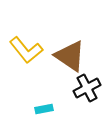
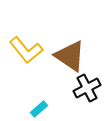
cyan rectangle: moved 5 px left; rotated 30 degrees counterclockwise
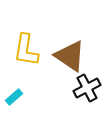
yellow L-shape: rotated 48 degrees clockwise
cyan rectangle: moved 25 px left, 12 px up
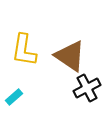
yellow L-shape: moved 2 px left
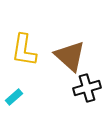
brown triangle: rotated 8 degrees clockwise
black cross: rotated 12 degrees clockwise
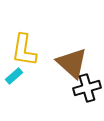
brown triangle: moved 2 px right, 7 px down
cyan rectangle: moved 21 px up
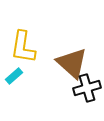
yellow L-shape: moved 1 px left, 3 px up
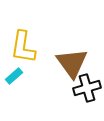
brown triangle: rotated 12 degrees clockwise
